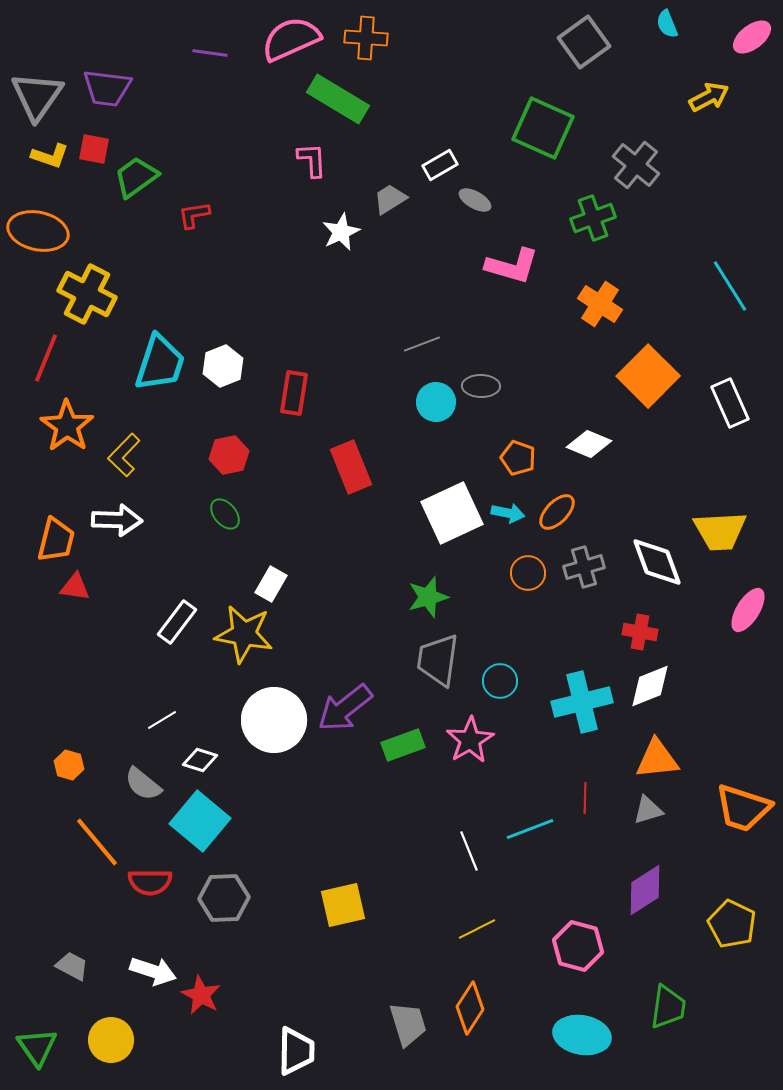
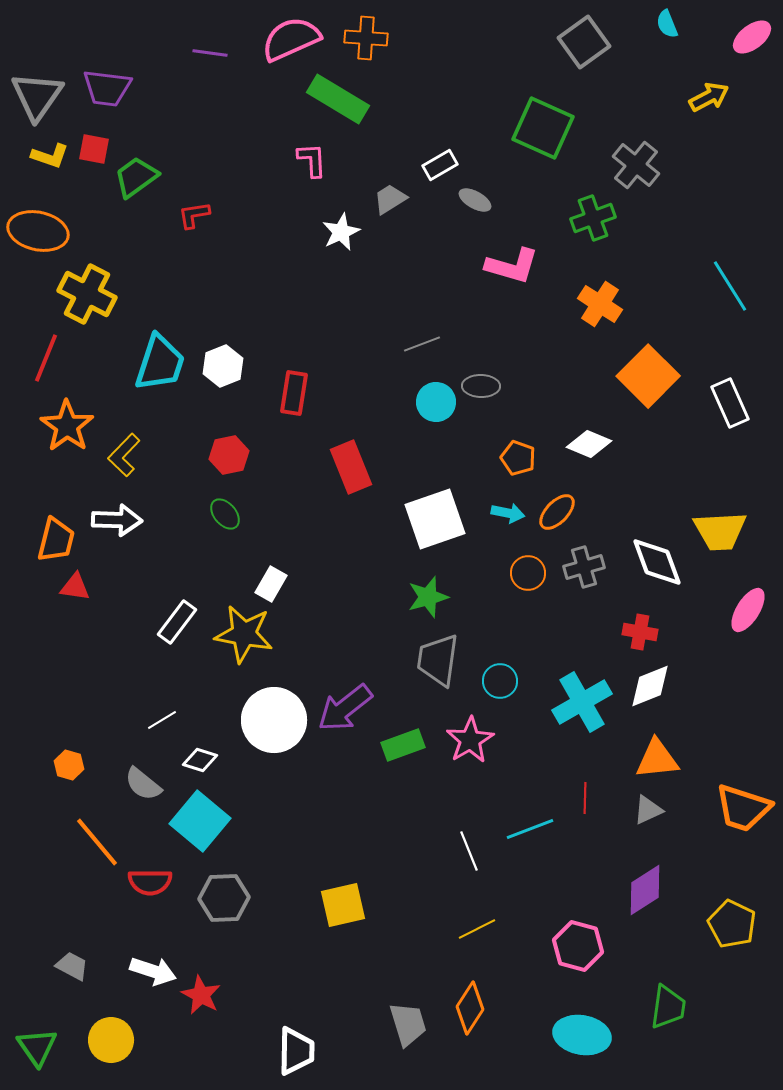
white square at (452, 513): moved 17 px left, 6 px down; rotated 6 degrees clockwise
cyan cross at (582, 702): rotated 16 degrees counterclockwise
gray triangle at (648, 810): rotated 8 degrees counterclockwise
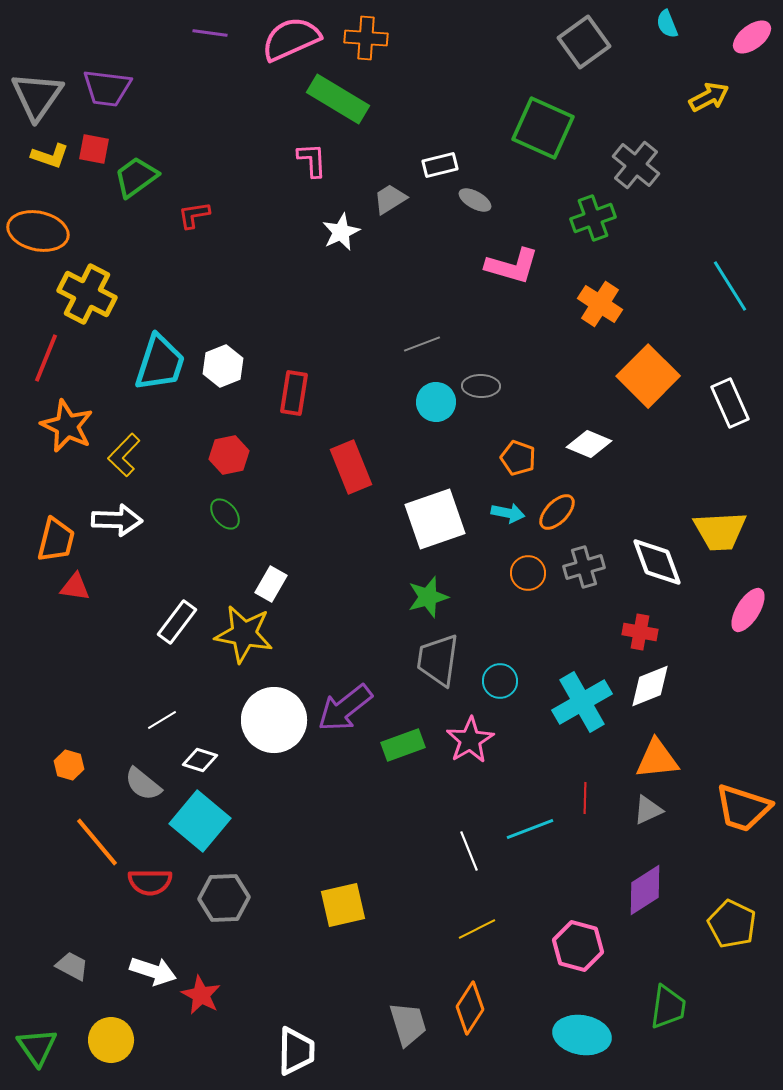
purple line at (210, 53): moved 20 px up
white rectangle at (440, 165): rotated 16 degrees clockwise
orange star at (67, 426): rotated 10 degrees counterclockwise
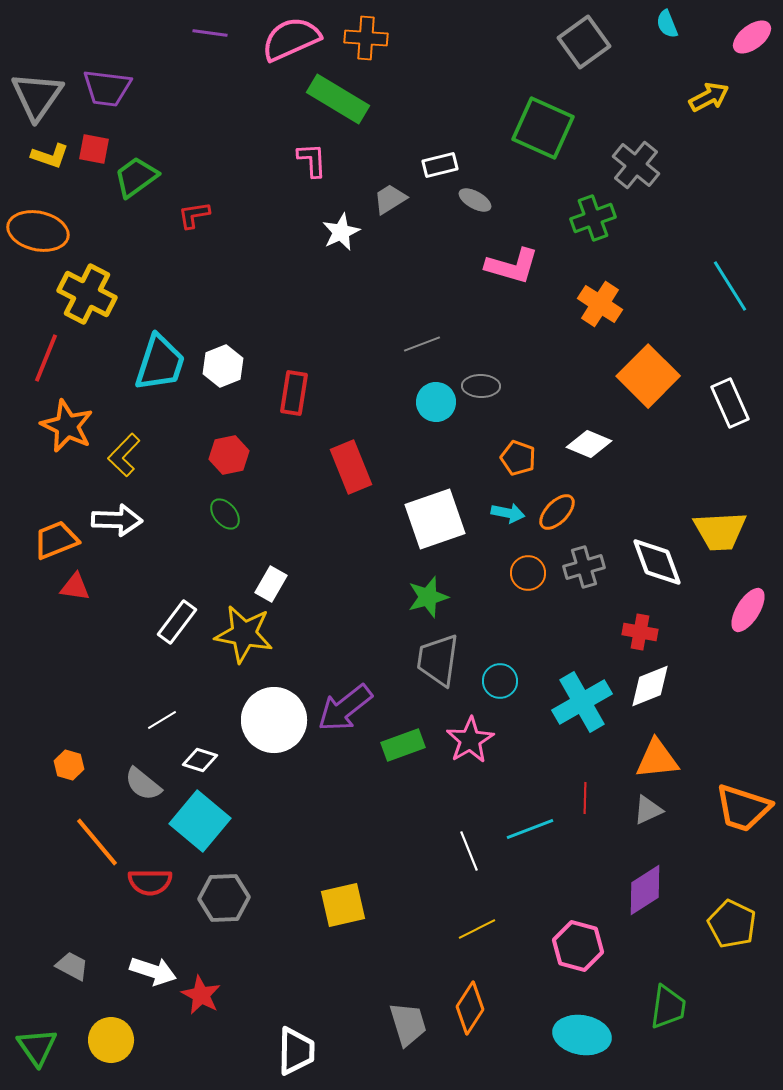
orange trapezoid at (56, 540): rotated 126 degrees counterclockwise
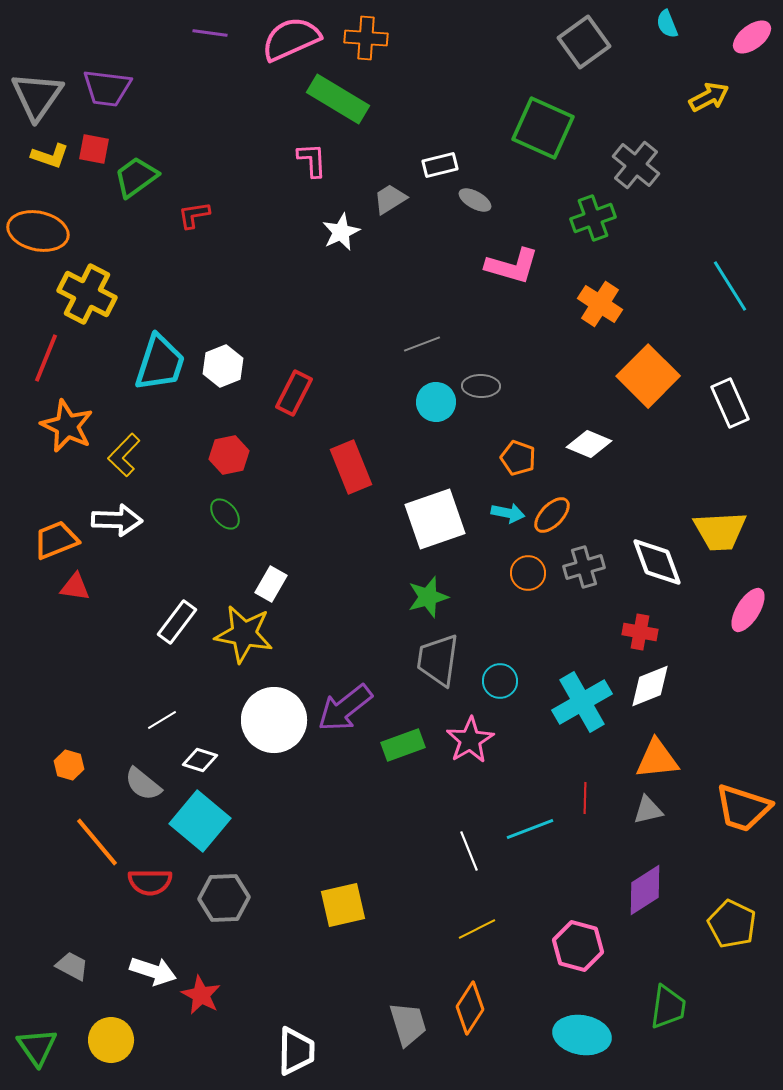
red rectangle at (294, 393): rotated 18 degrees clockwise
orange ellipse at (557, 512): moved 5 px left, 3 px down
gray triangle at (648, 810): rotated 12 degrees clockwise
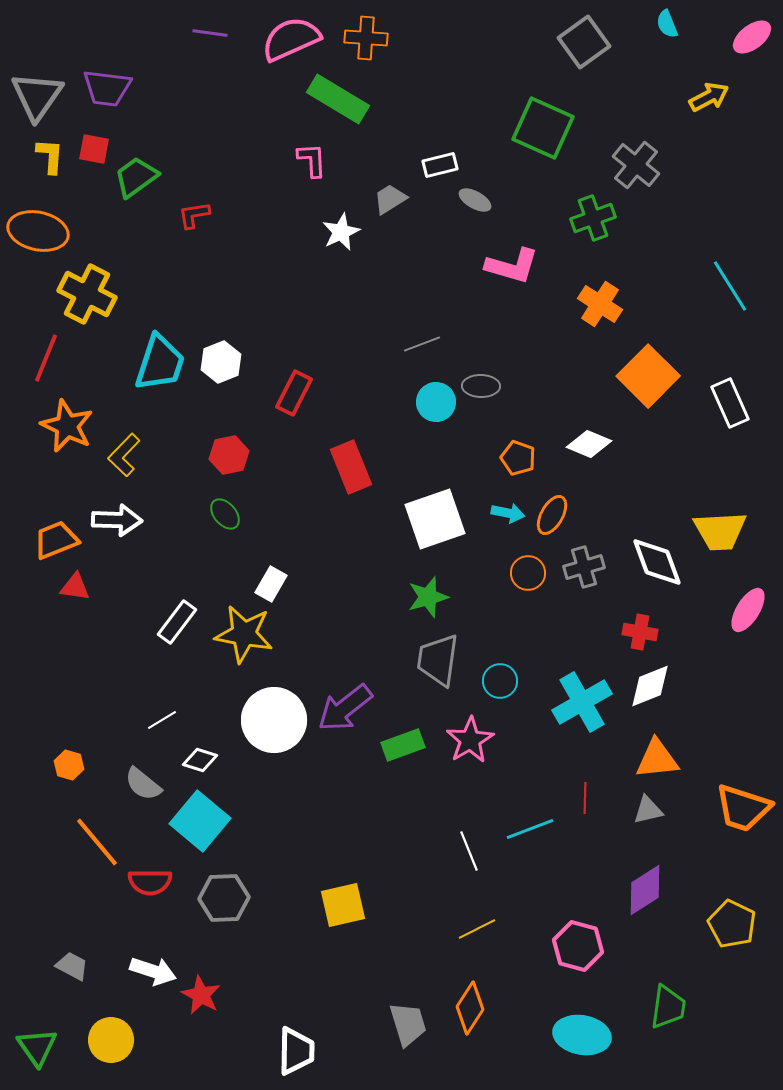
yellow L-shape at (50, 156): rotated 105 degrees counterclockwise
white hexagon at (223, 366): moved 2 px left, 4 px up
orange ellipse at (552, 515): rotated 15 degrees counterclockwise
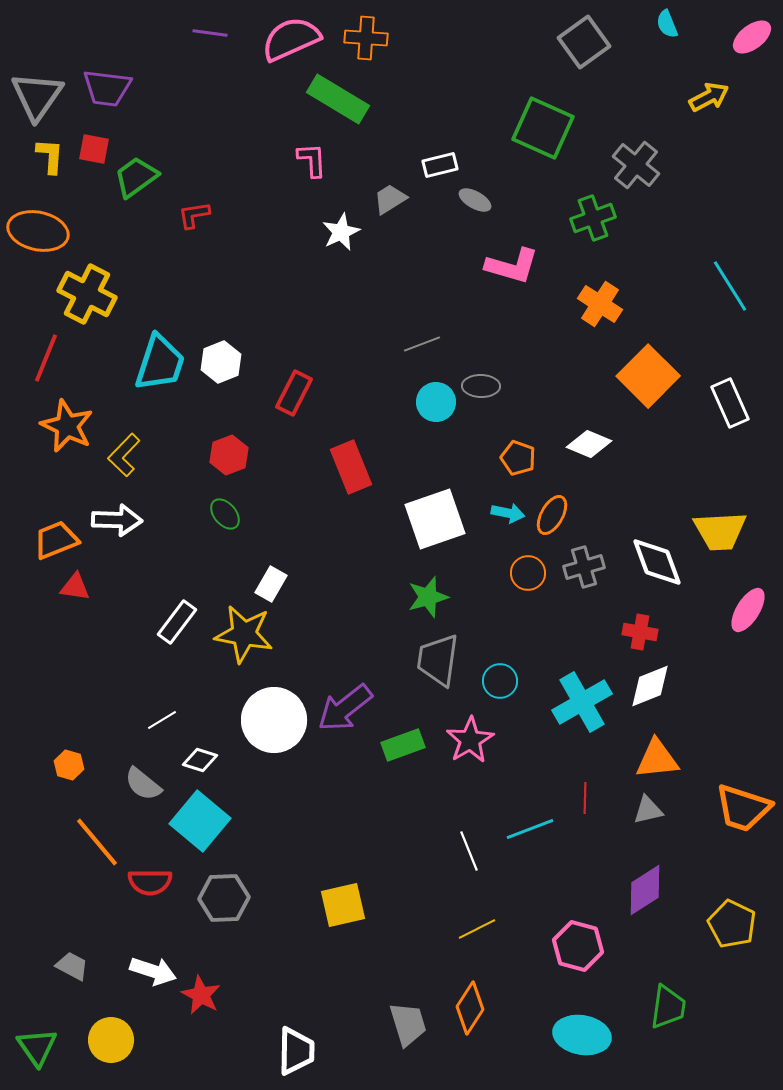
red hexagon at (229, 455): rotated 9 degrees counterclockwise
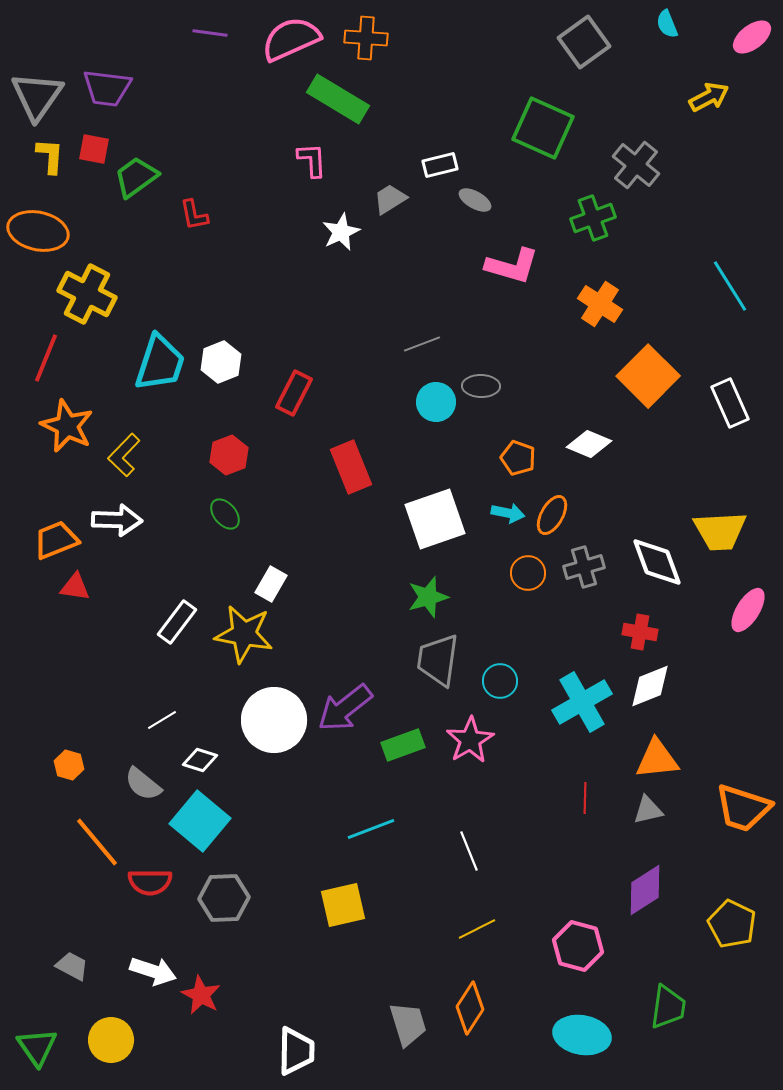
red L-shape at (194, 215): rotated 92 degrees counterclockwise
cyan line at (530, 829): moved 159 px left
